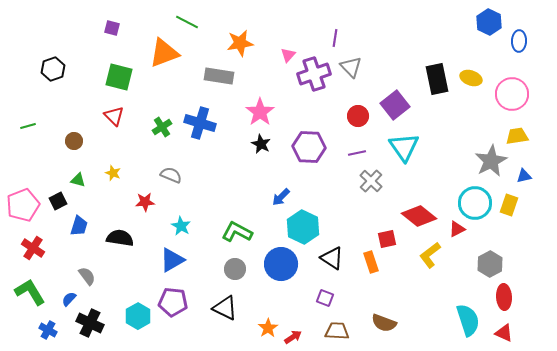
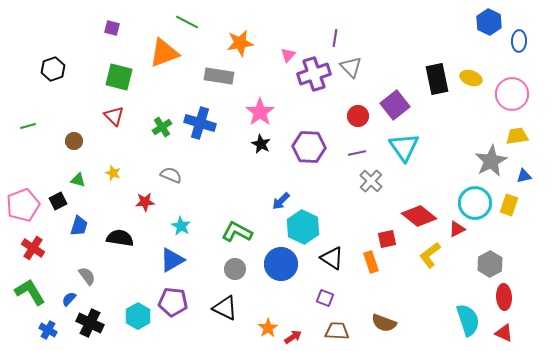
blue arrow at (281, 197): moved 4 px down
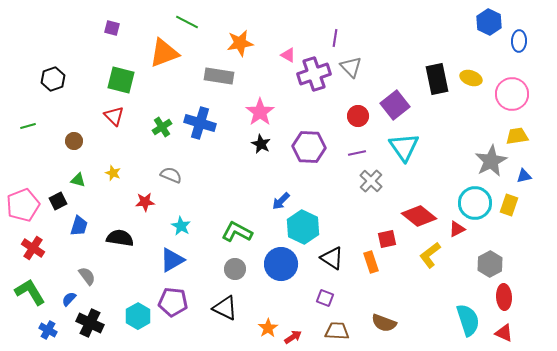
pink triangle at (288, 55): rotated 42 degrees counterclockwise
black hexagon at (53, 69): moved 10 px down
green square at (119, 77): moved 2 px right, 3 px down
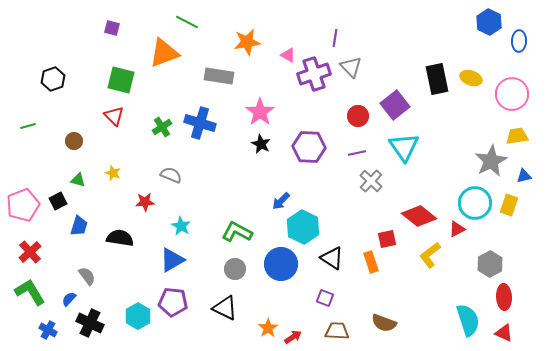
orange star at (240, 43): moved 7 px right, 1 px up
red cross at (33, 248): moved 3 px left, 4 px down; rotated 15 degrees clockwise
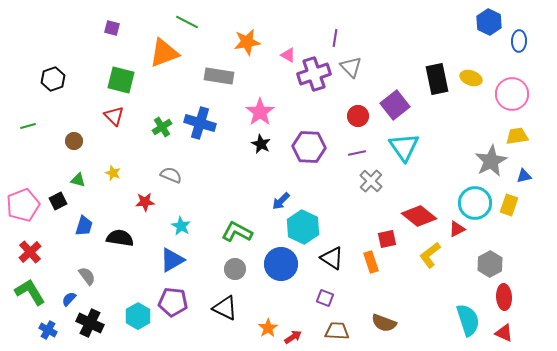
blue trapezoid at (79, 226): moved 5 px right
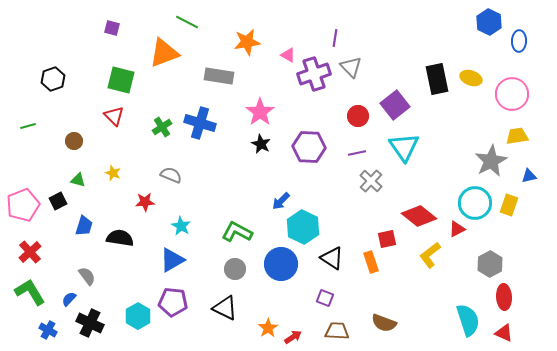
blue triangle at (524, 176): moved 5 px right
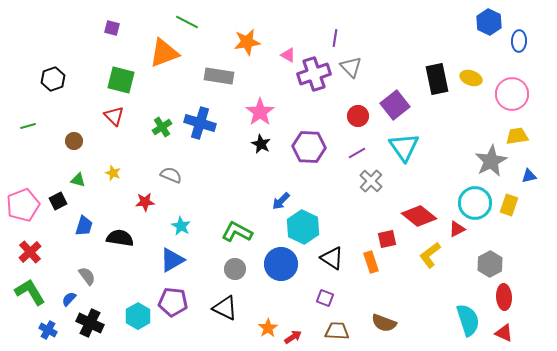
purple line at (357, 153): rotated 18 degrees counterclockwise
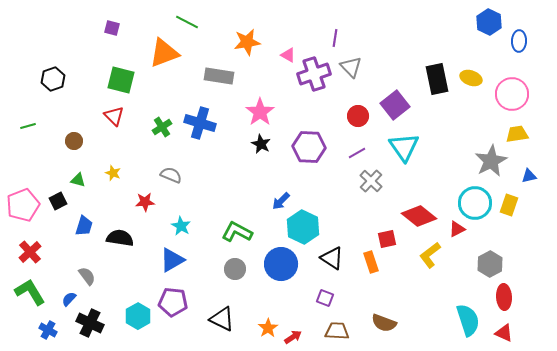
yellow trapezoid at (517, 136): moved 2 px up
black triangle at (225, 308): moved 3 px left, 11 px down
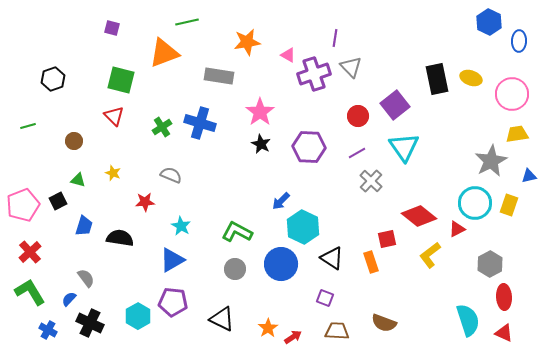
green line at (187, 22): rotated 40 degrees counterclockwise
gray semicircle at (87, 276): moved 1 px left, 2 px down
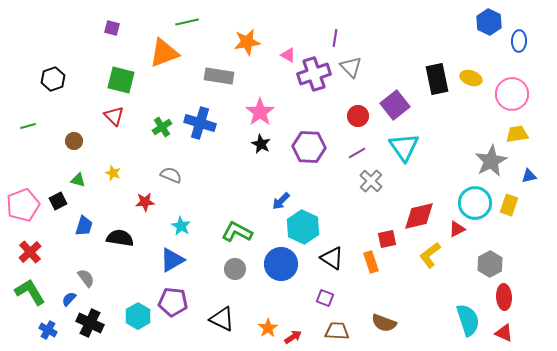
red diamond at (419, 216): rotated 52 degrees counterclockwise
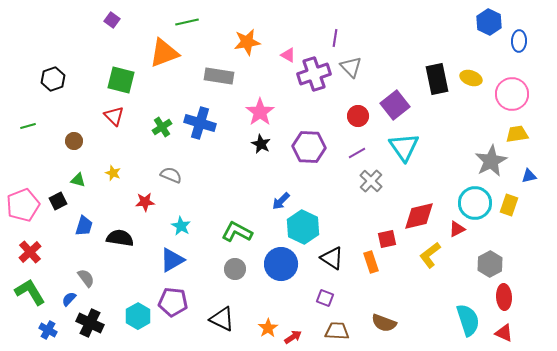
purple square at (112, 28): moved 8 px up; rotated 21 degrees clockwise
